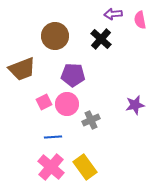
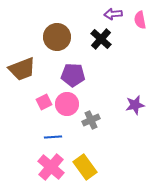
brown circle: moved 2 px right, 1 px down
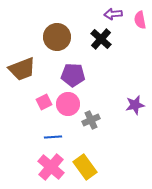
pink circle: moved 1 px right
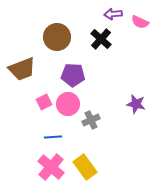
pink semicircle: moved 2 px down; rotated 54 degrees counterclockwise
purple star: moved 1 px right, 1 px up; rotated 24 degrees clockwise
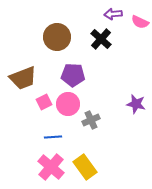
brown trapezoid: moved 1 px right, 9 px down
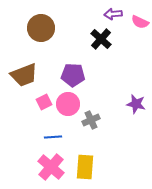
brown circle: moved 16 px left, 9 px up
brown trapezoid: moved 1 px right, 3 px up
yellow rectangle: rotated 40 degrees clockwise
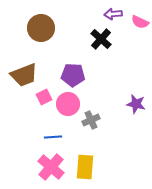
pink square: moved 5 px up
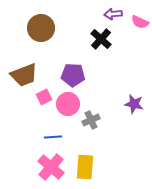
purple star: moved 2 px left
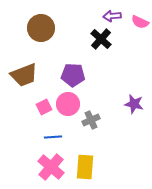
purple arrow: moved 1 px left, 2 px down
pink square: moved 10 px down
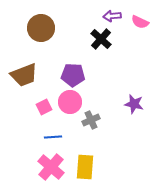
pink circle: moved 2 px right, 2 px up
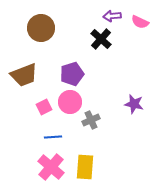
purple pentagon: moved 1 px left, 1 px up; rotated 20 degrees counterclockwise
